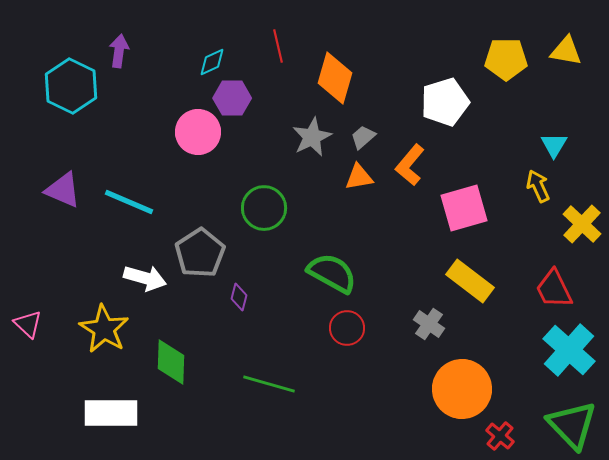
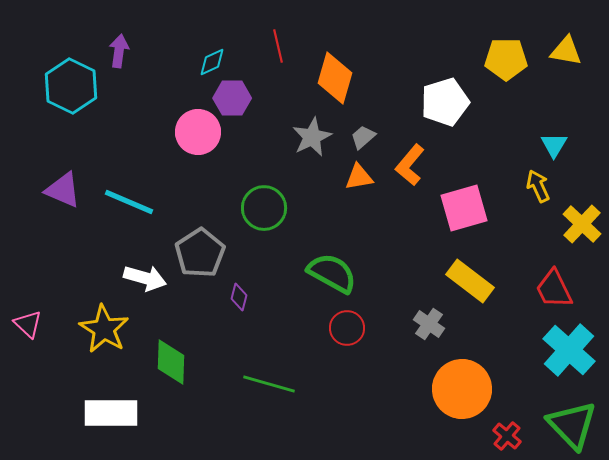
red cross: moved 7 px right
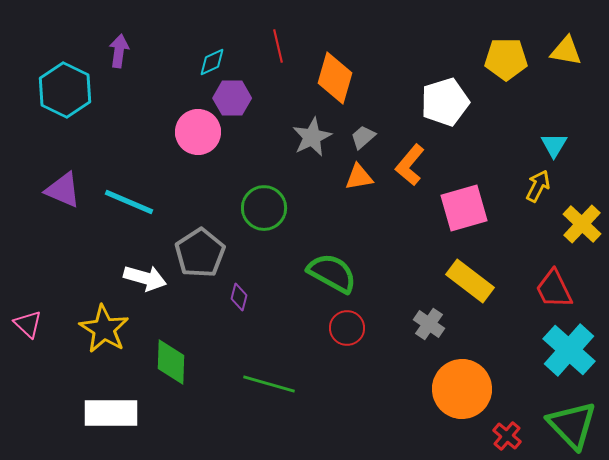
cyan hexagon: moved 6 px left, 4 px down
yellow arrow: rotated 52 degrees clockwise
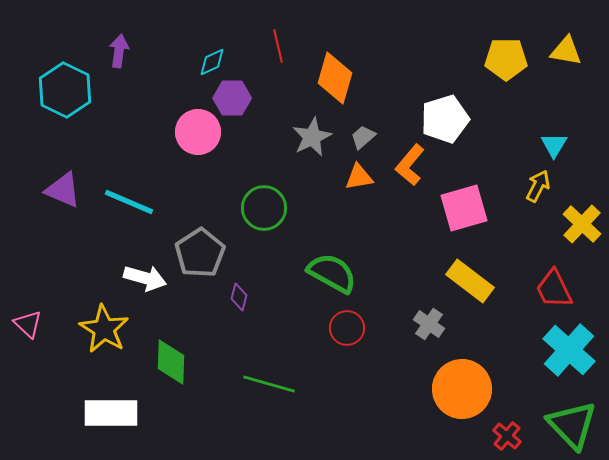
white pentagon: moved 17 px down
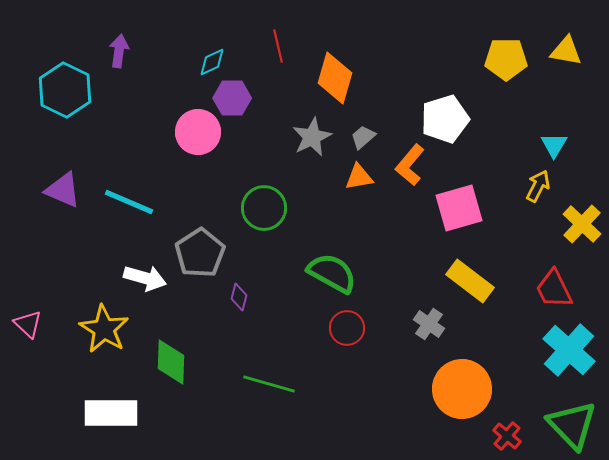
pink square: moved 5 px left
